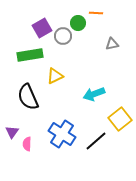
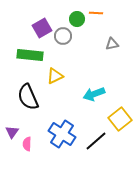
green circle: moved 1 px left, 4 px up
green rectangle: rotated 15 degrees clockwise
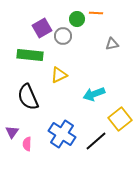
yellow triangle: moved 4 px right, 1 px up
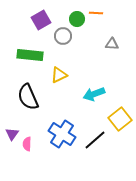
purple square: moved 1 px left, 8 px up
gray triangle: rotated 16 degrees clockwise
purple triangle: moved 2 px down
black line: moved 1 px left, 1 px up
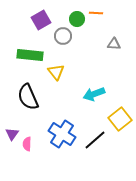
gray triangle: moved 2 px right
yellow triangle: moved 3 px left, 3 px up; rotated 42 degrees counterclockwise
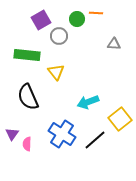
gray circle: moved 4 px left
green rectangle: moved 3 px left
cyan arrow: moved 6 px left, 8 px down
